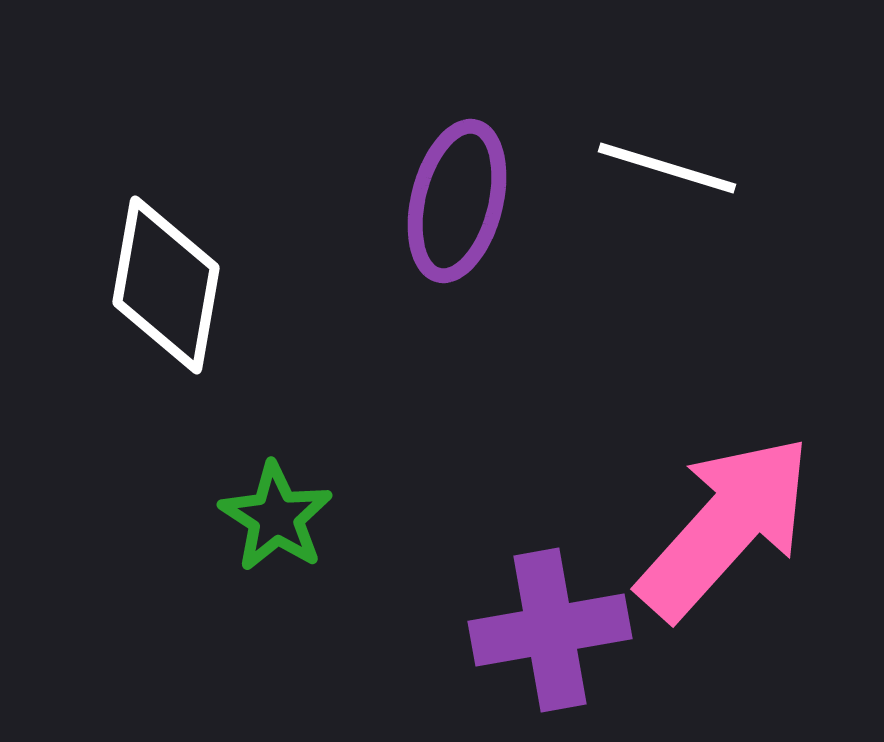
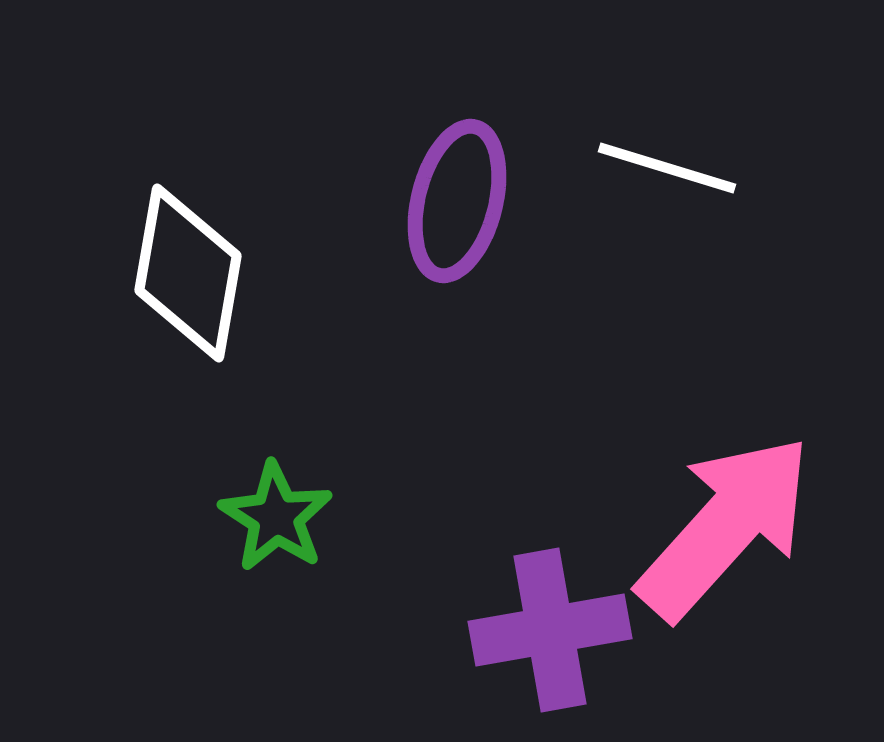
white diamond: moved 22 px right, 12 px up
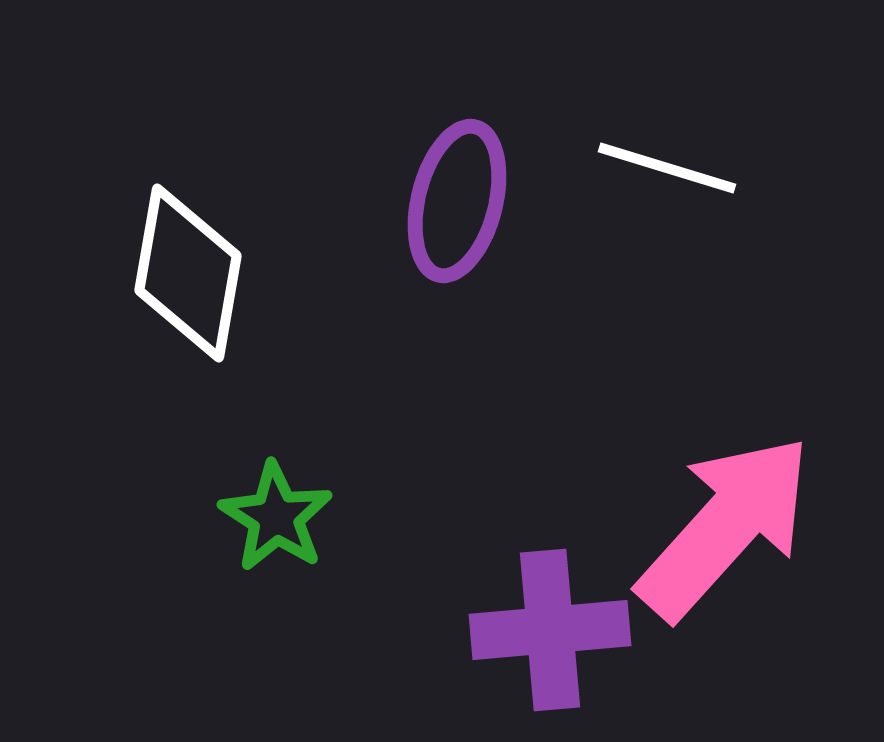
purple cross: rotated 5 degrees clockwise
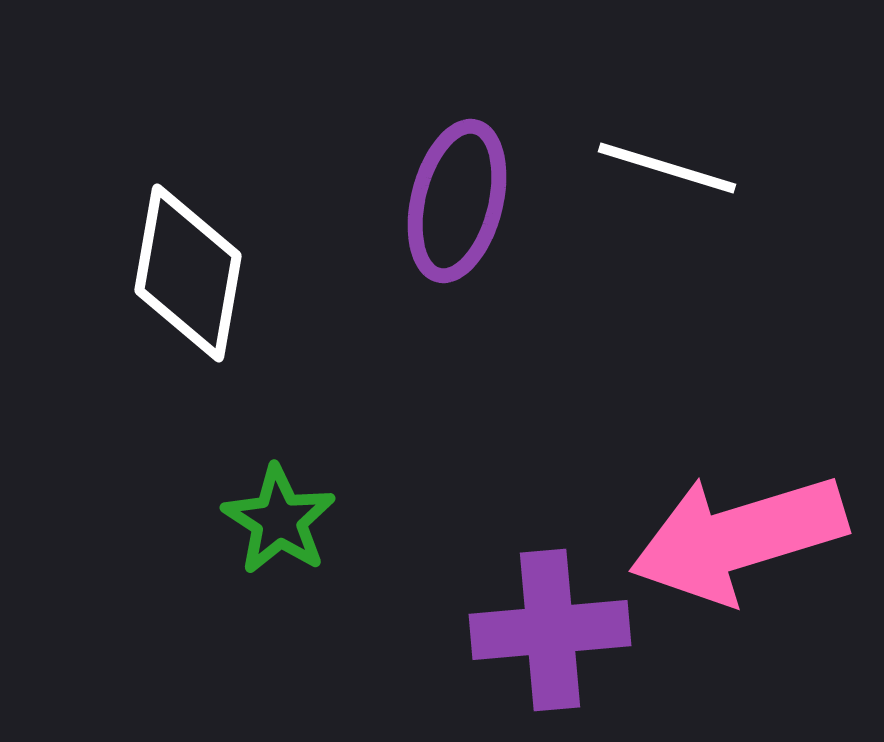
green star: moved 3 px right, 3 px down
pink arrow: moved 13 px right, 11 px down; rotated 149 degrees counterclockwise
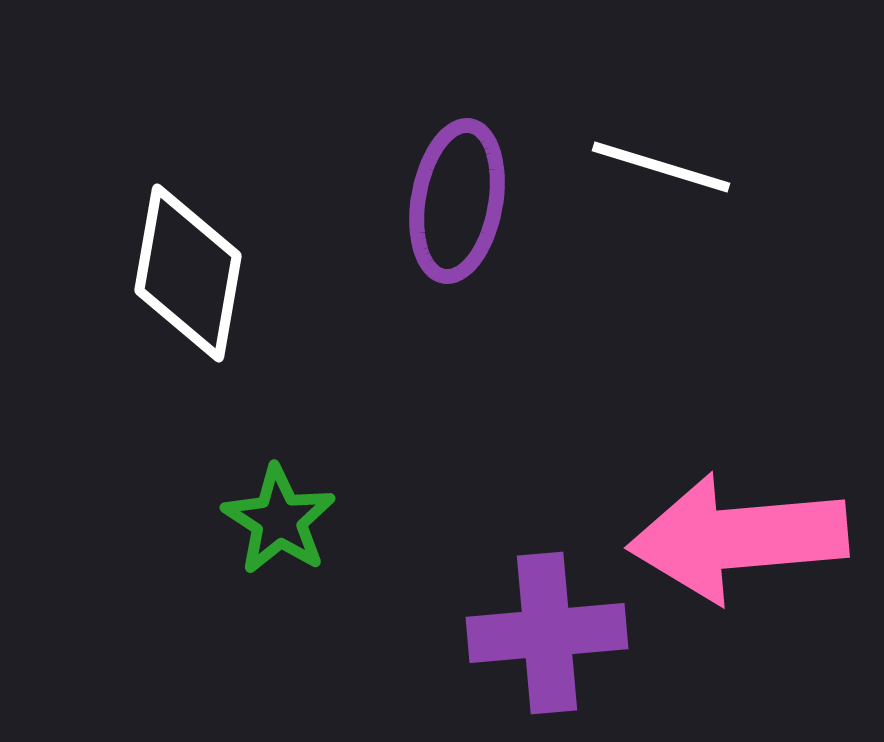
white line: moved 6 px left, 1 px up
purple ellipse: rotated 4 degrees counterclockwise
pink arrow: rotated 12 degrees clockwise
purple cross: moved 3 px left, 3 px down
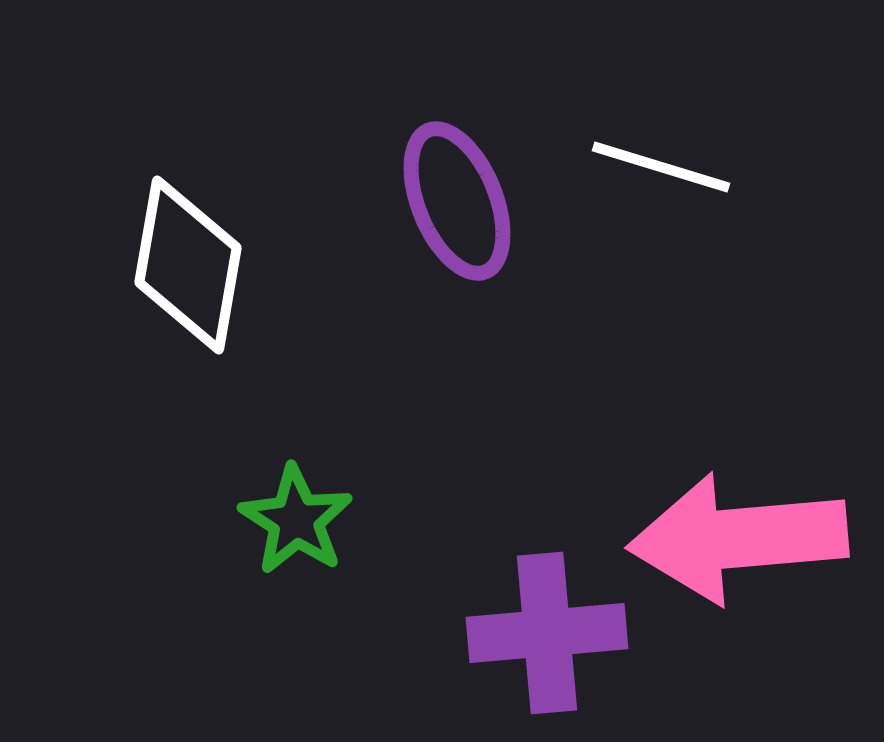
purple ellipse: rotated 32 degrees counterclockwise
white diamond: moved 8 px up
green star: moved 17 px right
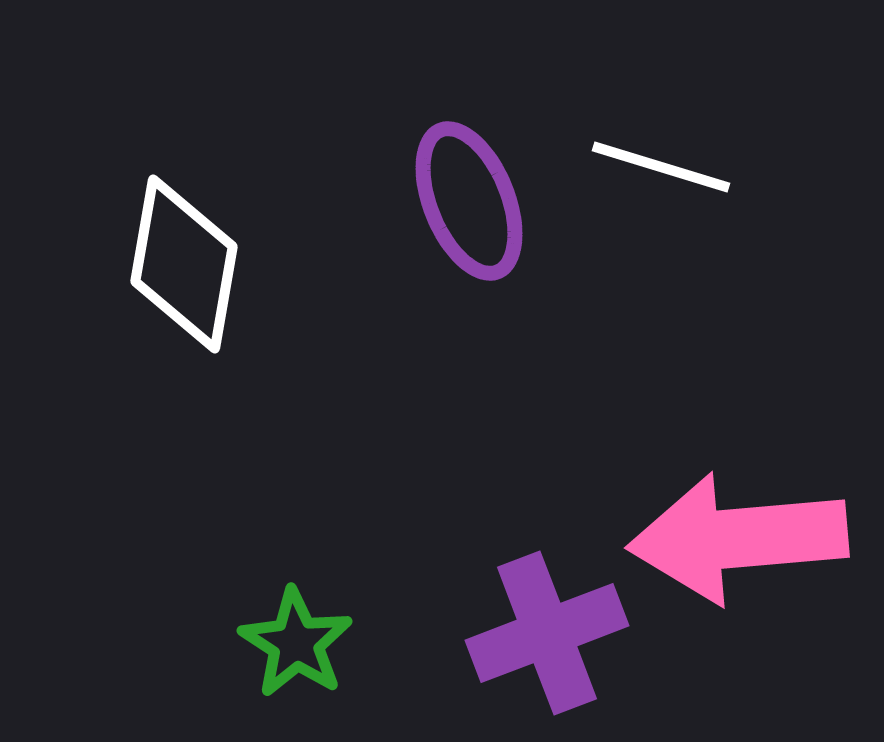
purple ellipse: moved 12 px right
white diamond: moved 4 px left, 1 px up
green star: moved 123 px down
purple cross: rotated 16 degrees counterclockwise
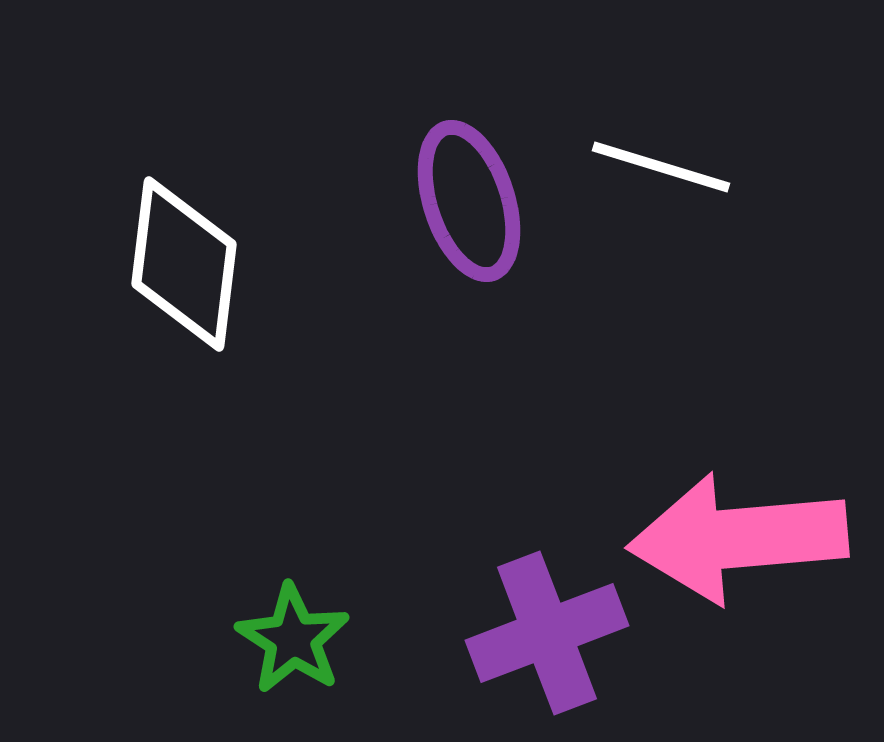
purple ellipse: rotated 4 degrees clockwise
white diamond: rotated 3 degrees counterclockwise
green star: moved 3 px left, 4 px up
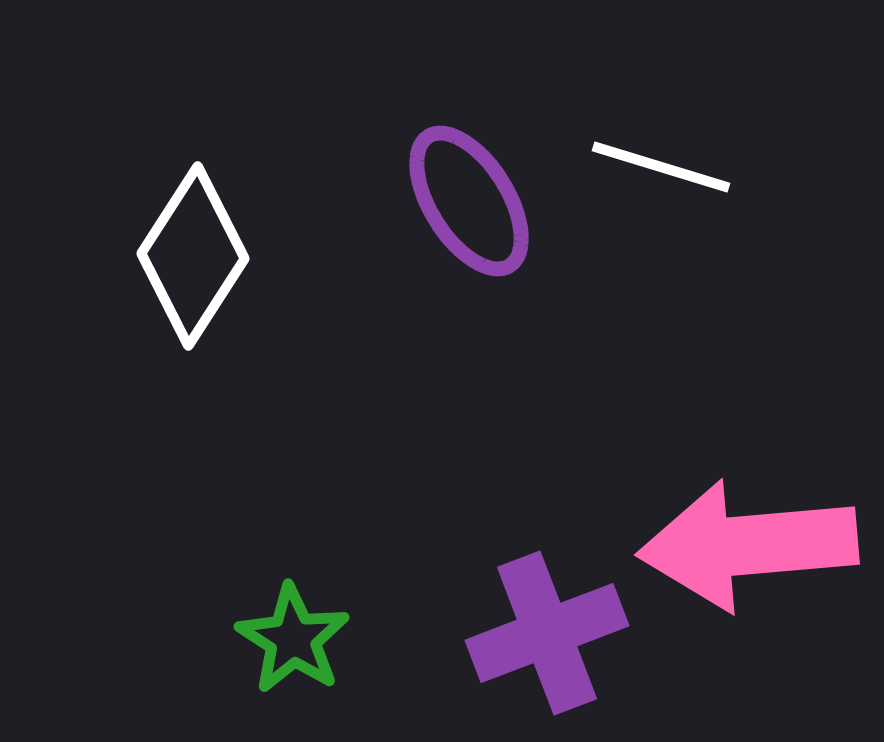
purple ellipse: rotated 14 degrees counterclockwise
white diamond: moved 9 px right, 8 px up; rotated 26 degrees clockwise
pink arrow: moved 10 px right, 7 px down
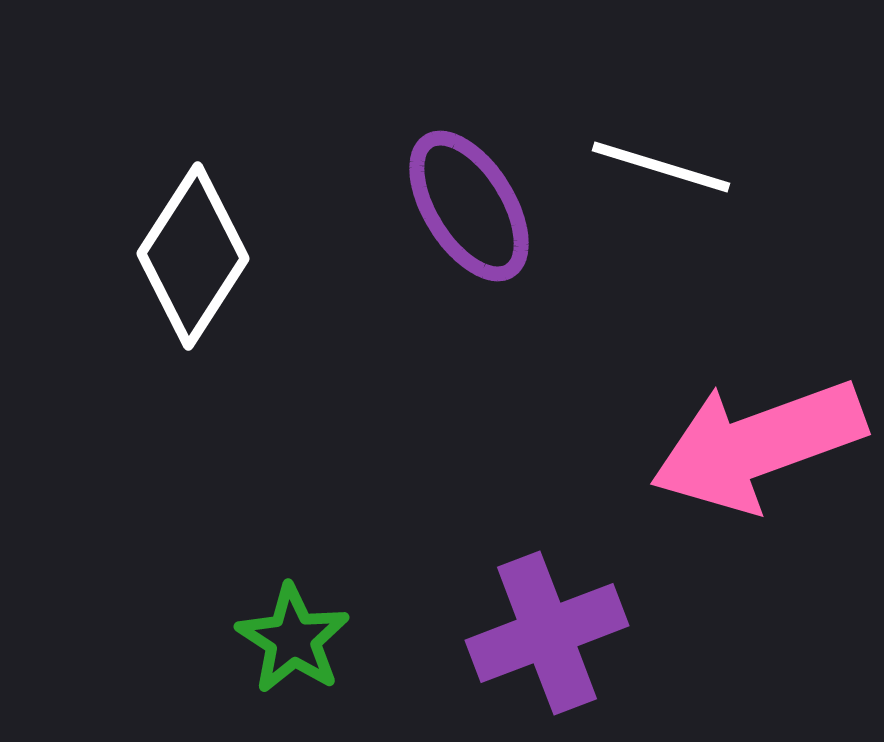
purple ellipse: moved 5 px down
pink arrow: moved 10 px right, 100 px up; rotated 15 degrees counterclockwise
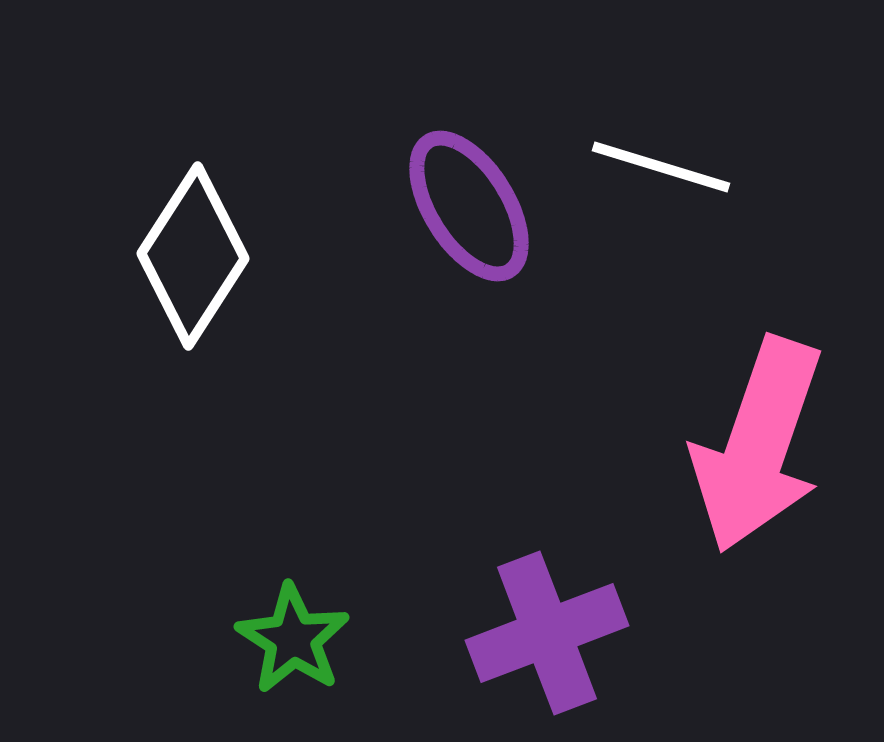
pink arrow: rotated 51 degrees counterclockwise
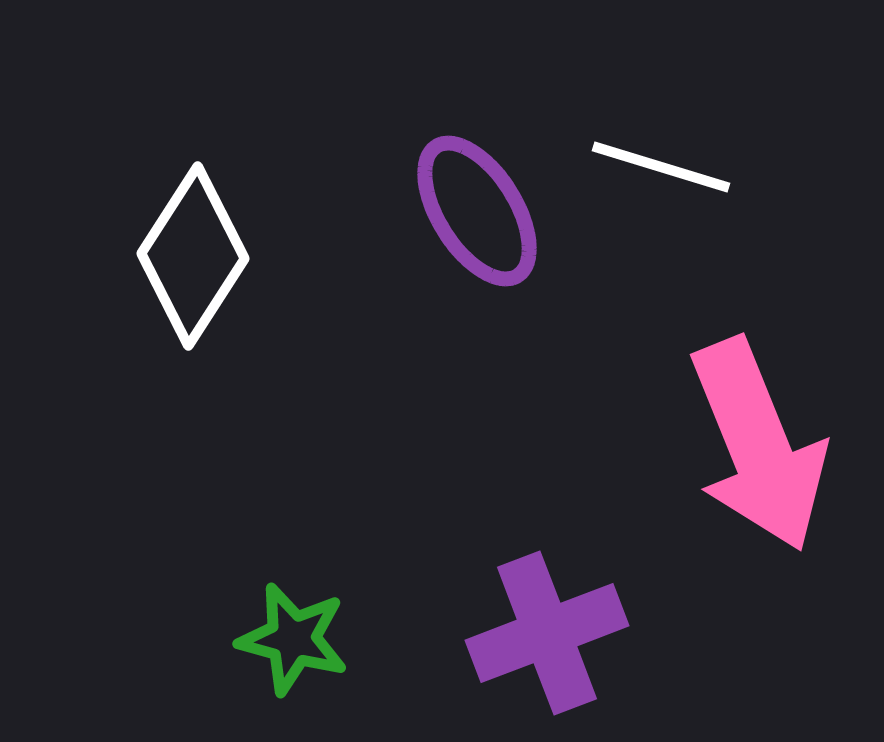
purple ellipse: moved 8 px right, 5 px down
pink arrow: rotated 41 degrees counterclockwise
green star: rotated 18 degrees counterclockwise
